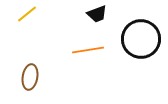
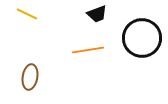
yellow line: rotated 65 degrees clockwise
black circle: moved 1 px right, 1 px up
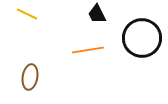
black trapezoid: rotated 85 degrees clockwise
